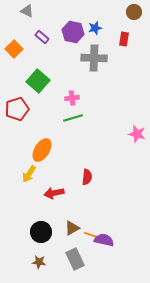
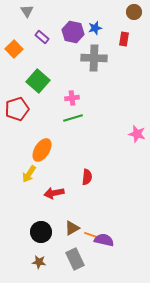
gray triangle: rotated 32 degrees clockwise
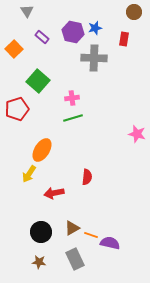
purple semicircle: moved 6 px right, 3 px down
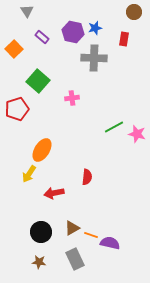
green line: moved 41 px right, 9 px down; rotated 12 degrees counterclockwise
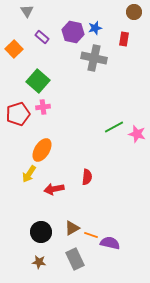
gray cross: rotated 10 degrees clockwise
pink cross: moved 29 px left, 9 px down
red pentagon: moved 1 px right, 5 px down
red arrow: moved 4 px up
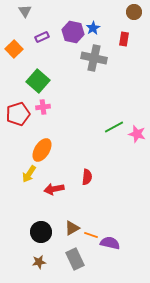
gray triangle: moved 2 px left
blue star: moved 2 px left; rotated 16 degrees counterclockwise
purple rectangle: rotated 64 degrees counterclockwise
brown star: rotated 16 degrees counterclockwise
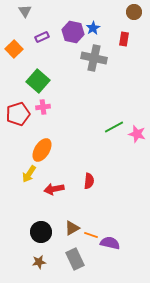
red semicircle: moved 2 px right, 4 px down
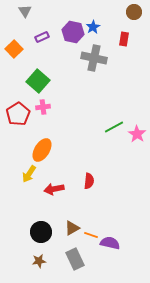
blue star: moved 1 px up
red pentagon: rotated 15 degrees counterclockwise
pink star: rotated 18 degrees clockwise
brown star: moved 1 px up
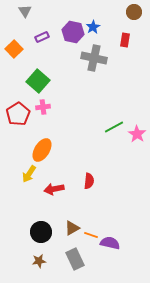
red rectangle: moved 1 px right, 1 px down
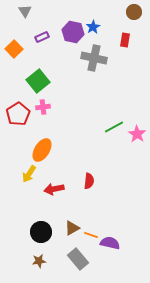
green square: rotated 10 degrees clockwise
gray rectangle: moved 3 px right; rotated 15 degrees counterclockwise
